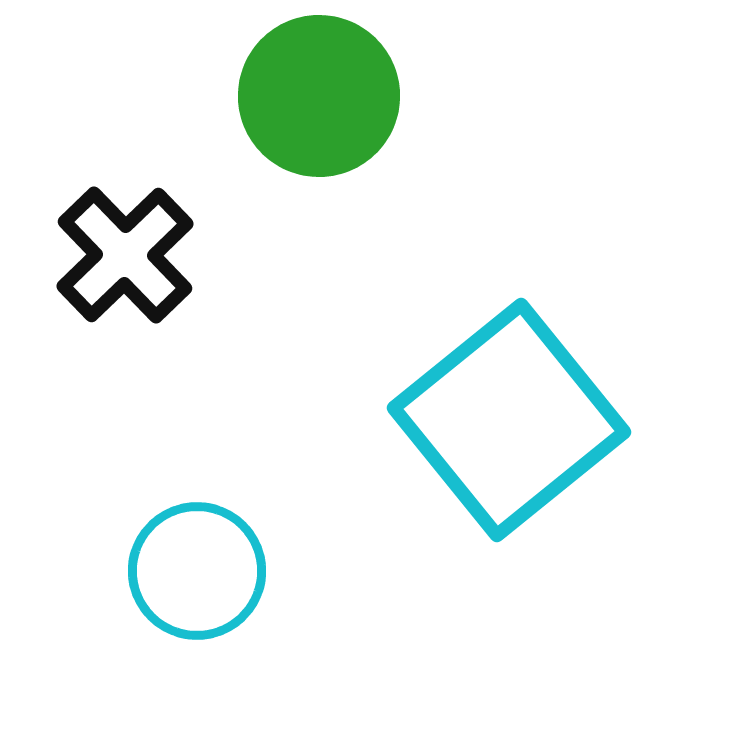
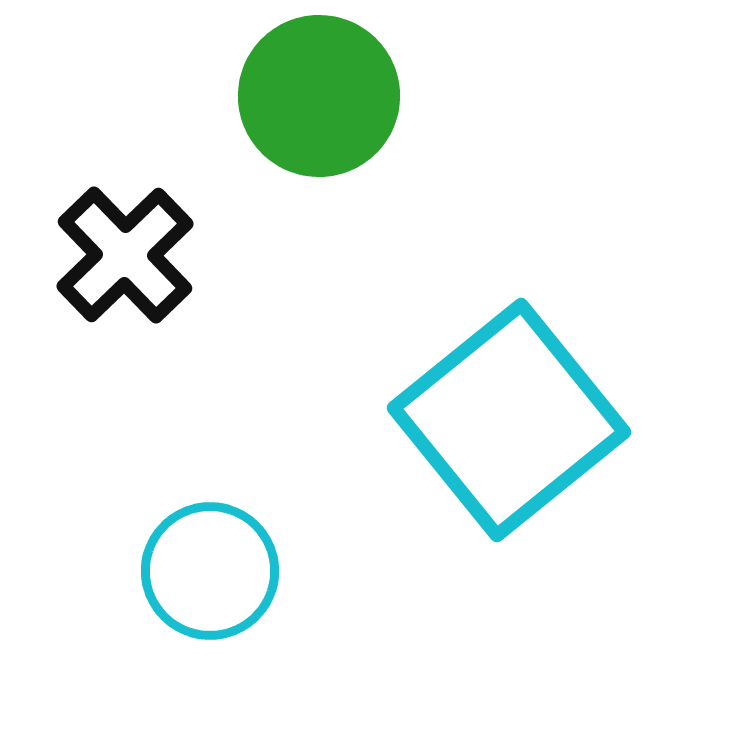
cyan circle: moved 13 px right
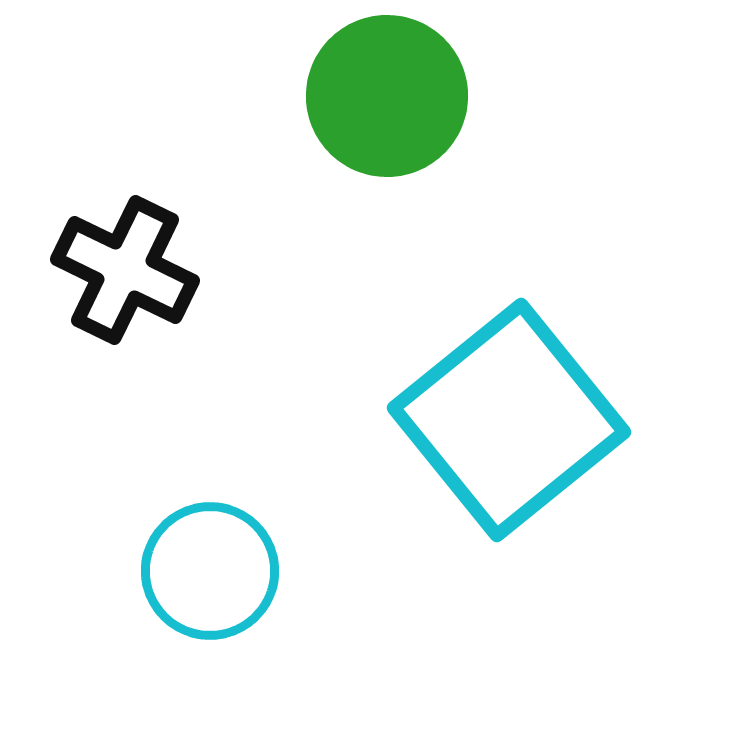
green circle: moved 68 px right
black cross: moved 15 px down; rotated 20 degrees counterclockwise
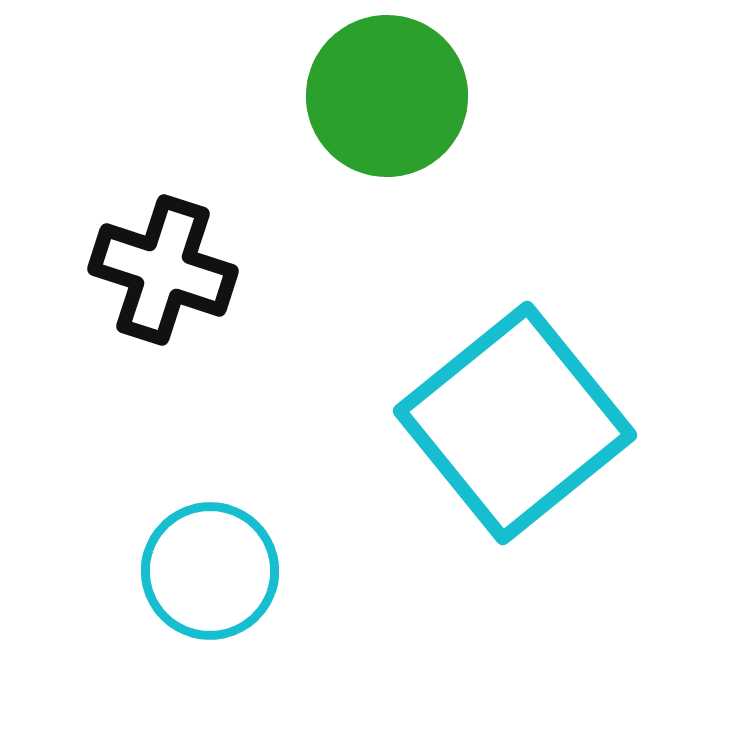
black cross: moved 38 px right; rotated 8 degrees counterclockwise
cyan square: moved 6 px right, 3 px down
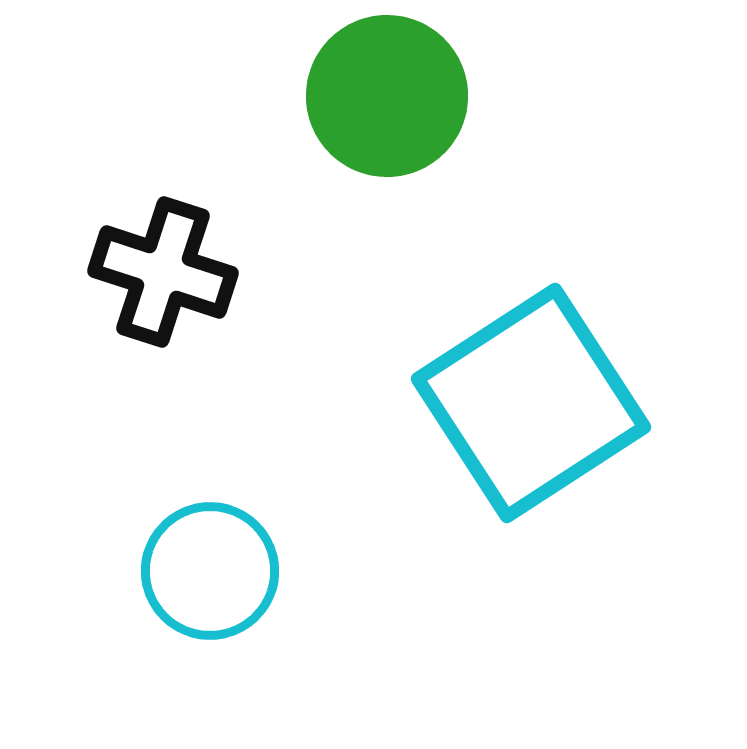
black cross: moved 2 px down
cyan square: moved 16 px right, 20 px up; rotated 6 degrees clockwise
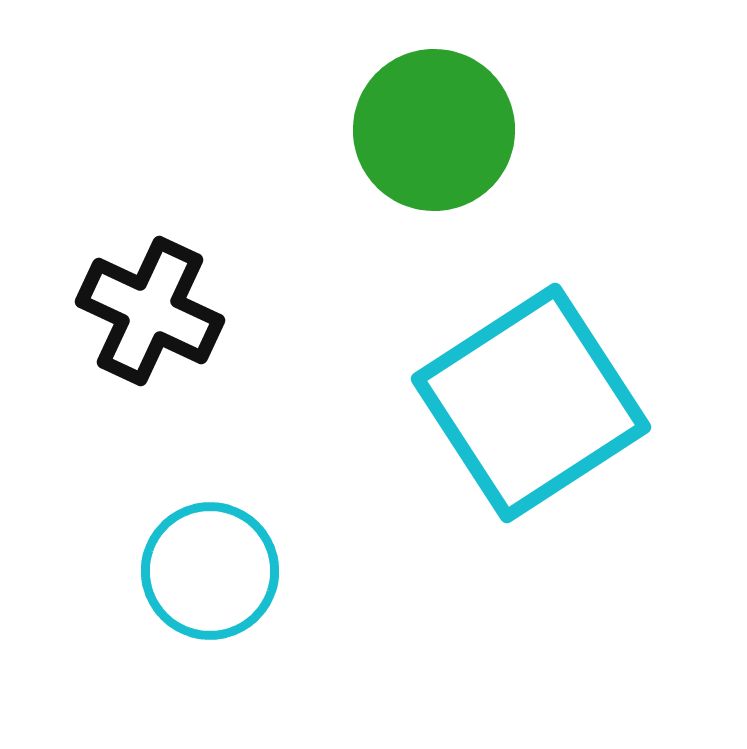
green circle: moved 47 px right, 34 px down
black cross: moved 13 px left, 39 px down; rotated 7 degrees clockwise
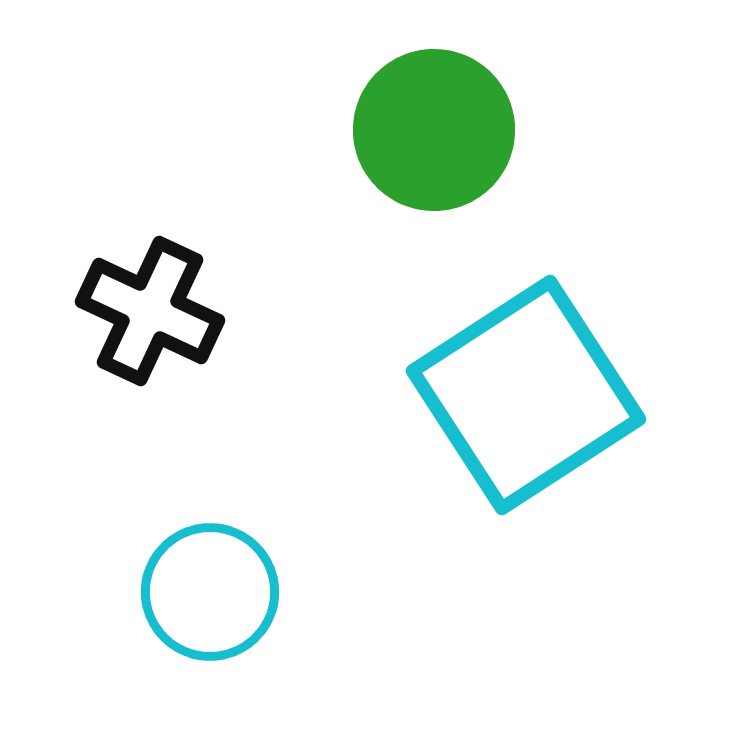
cyan square: moved 5 px left, 8 px up
cyan circle: moved 21 px down
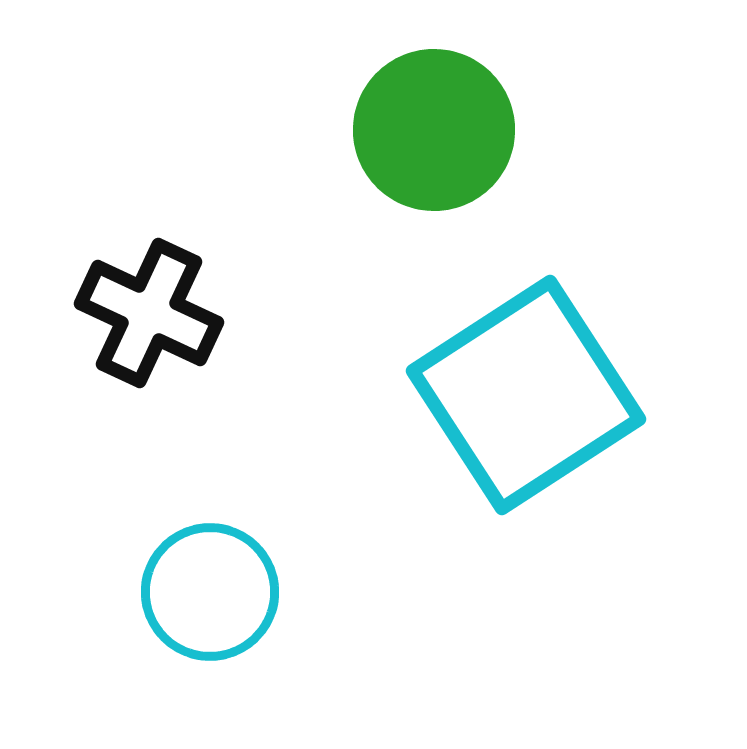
black cross: moved 1 px left, 2 px down
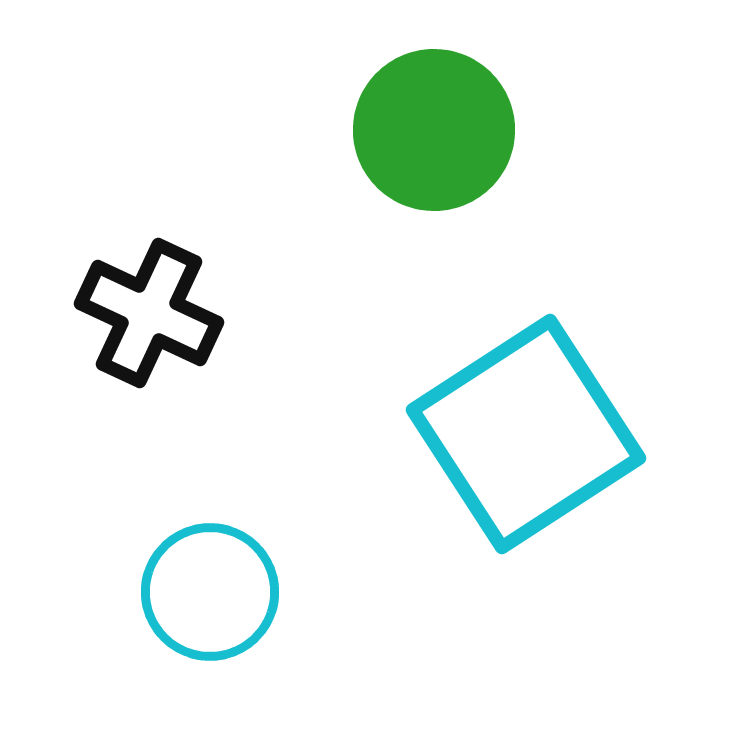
cyan square: moved 39 px down
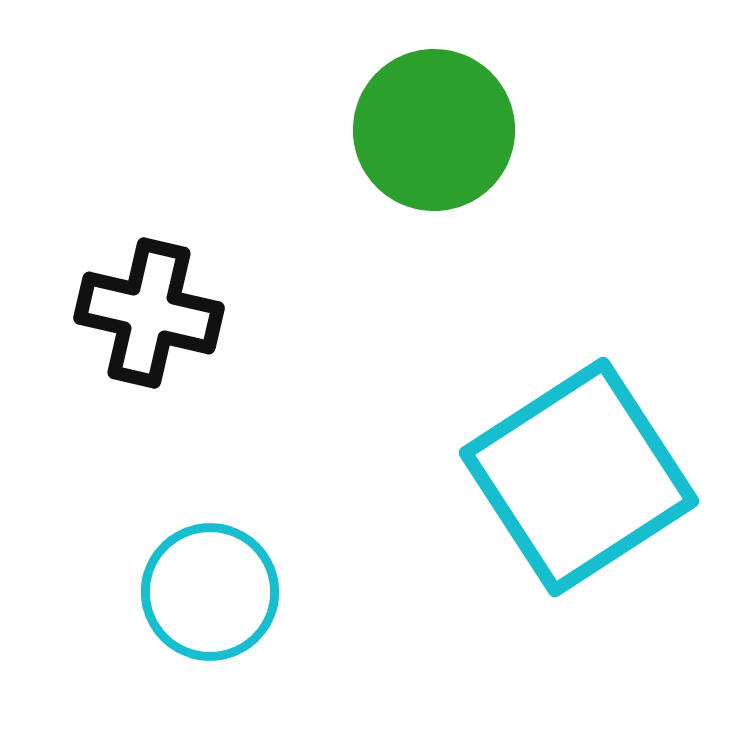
black cross: rotated 12 degrees counterclockwise
cyan square: moved 53 px right, 43 px down
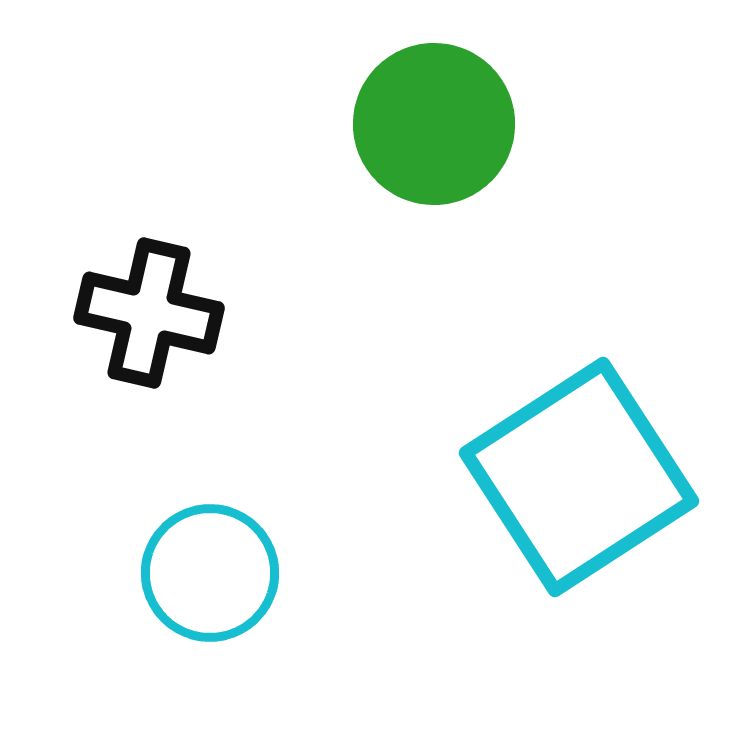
green circle: moved 6 px up
cyan circle: moved 19 px up
